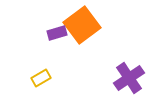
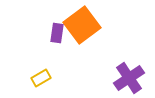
purple rectangle: rotated 66 degrees counterclockwise
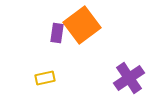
yellow rectangle: moved 4 px right; rotated 18 degrees clockwise
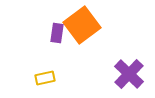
purple cross: moved 4 px up; rotated 12 degrees counterclockwise
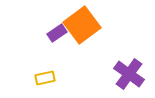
purple rectangle: rotated 48 degrees clockwise
purple cross: rotated 8 degrees counterclockwise
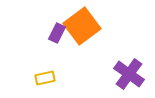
orange square: moved 1 px down
purple rectangle: rotated 30 degrees counterclockwise
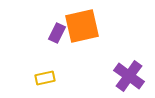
orange square: rotated 24 degrees clockwise
purple cross: moved 2 px down
